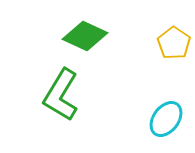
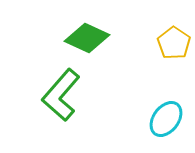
green diamond: moved 2 px right, 2 px down
green L-shape: rotated 10 degrees clockwise
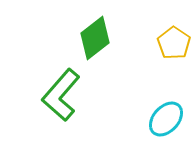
green diamond: moved 8 px right; rotated 63 degrees counterclockwise
cyan ellipse: rotated 6 degrees clockwise
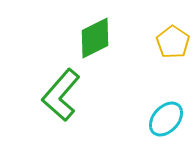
green diamond: rotated 12 degrees clockwise
yellow pentagon: moved 1 px left, 1 px up
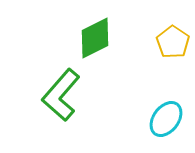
cyan ellipse: rotated 6 degrees counterclockwise
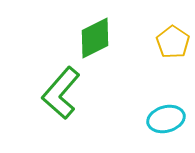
green L-shape: moved 2 px up
cyan ellipse: rotated 39 degrees clockwise
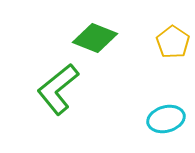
green diamond: rotated 48 degrees clockwise
green L-shape: moved 3 px left, 4 px up; rotated 10 degrees clockwise
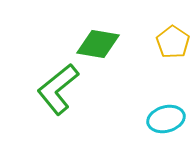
green diamond: moved 3 px right, 6 px down; rotated 12 degrees counterclockwise
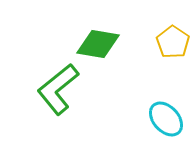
cyan ellipse: rotated 63 degrees clockwise
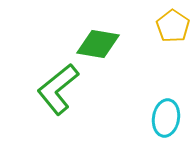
yellow pentagon: moved 16 px up
cyan ellipse: moved 1 px up; rotated 51 degrees clockwise
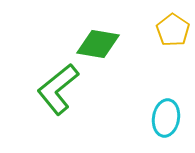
yellow pentagon: moved 4 px down
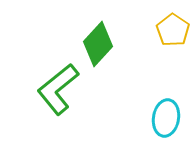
green diamond: rotated 57 degrees counterclockwise
